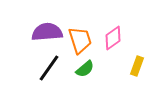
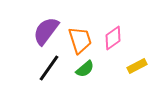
purple semicircle: moved 1 px left, 1 px up; rotated 48 degrees counterclockwise
yellow rectangle: rotated 42 degrees clockwise
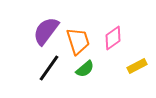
orange trapezoid: moved 2 px left, 1 px down
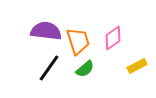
purple semicircle: rotated 60 degrees clockwise
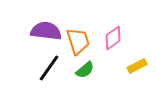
green semicircle: moved 1 px down
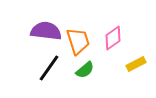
yellow rectangle: moved 1 px left, 2 px up
